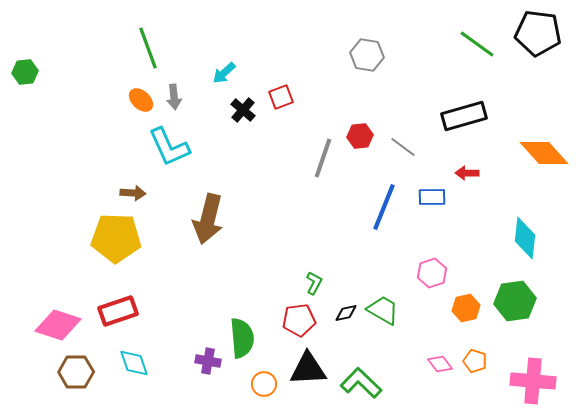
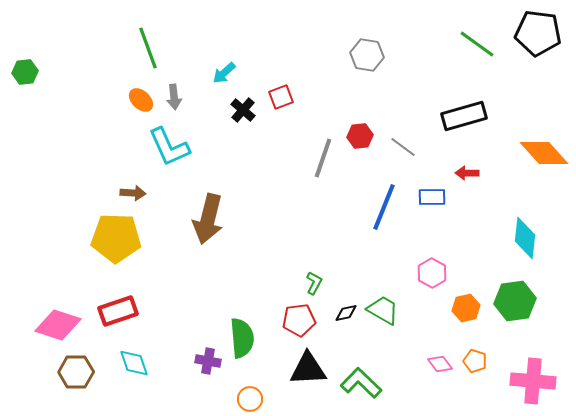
pink hexagon at (432, 273): rotated 12 degrees counterclockwise
orange circle at (264, 384): moved 14 px left, 15 px down
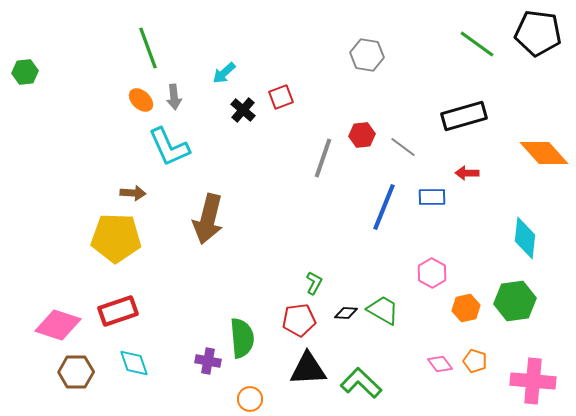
red hexagon at (360, 136): moved 2 px right, 1 px up
black diamond at (346, 313): rotated 15 degrees clockwise
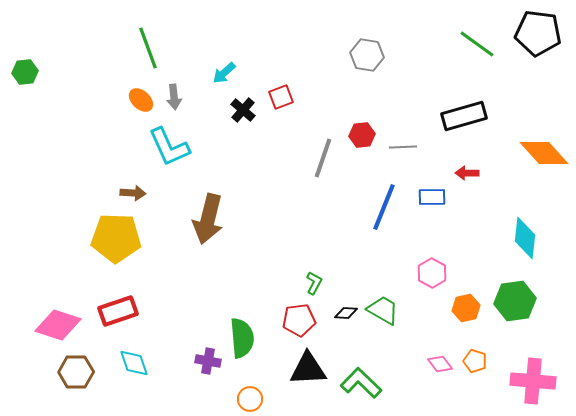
gray line at (403, 147): rotated 40 degrees counterclockwise
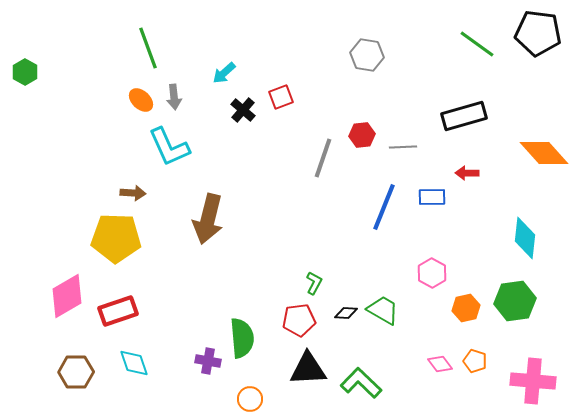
green hexagon at (25, 72): rotated 25 degrees counterclockwise
pink diamond at (58, 325): moved 9 px right, 29 px up; rotated 48 degrees counterclockwise
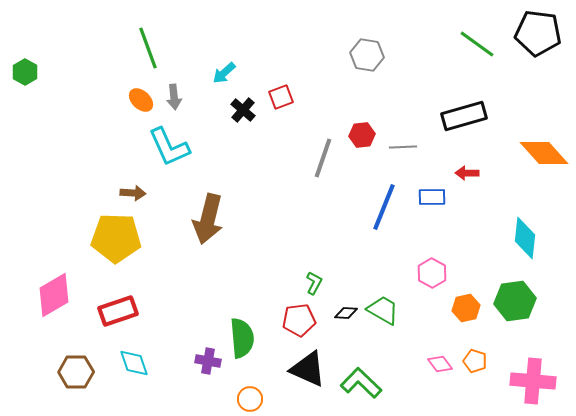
pink diamond at (67, 296): moved 13 px left, 1 px up
black triangle at (308, 369): rotated 27 degrees clockwise
